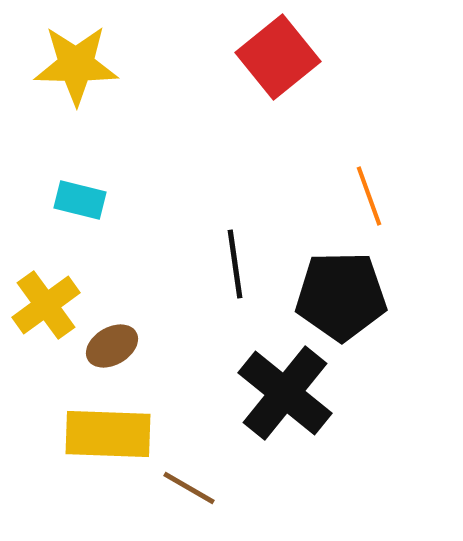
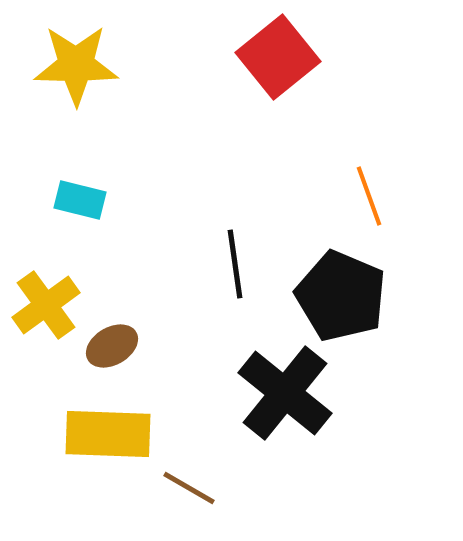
black pentagon: rotated 24 degrees clockwise
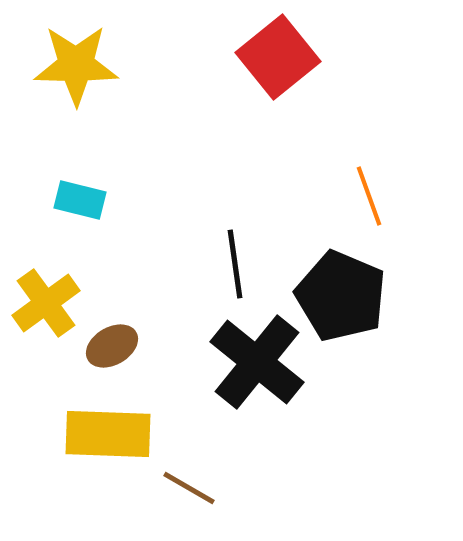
yellow cross: moved 2 px up
black cross: moved 28 px left, 31 px up
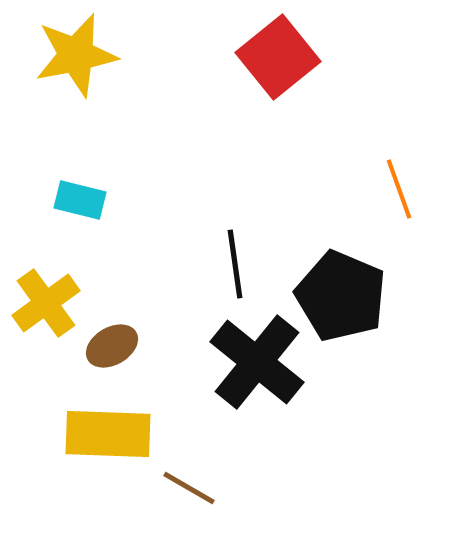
yellow star: moved 10 px up; rotated 12 degrees counterclockwise
orange line: moved 30 px right, 7 px up
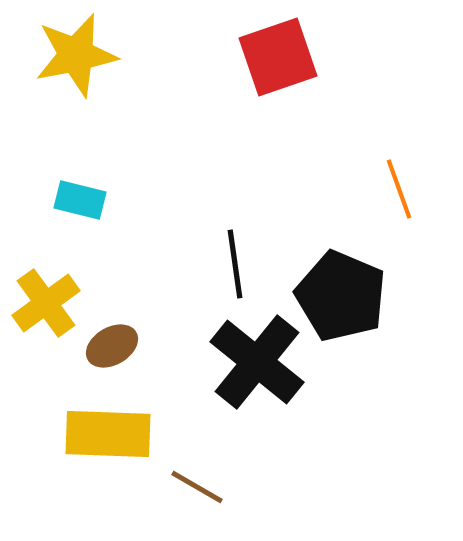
red square: rotated 20 degrees clockwise
brown line: moved 8 px right, 1 px up
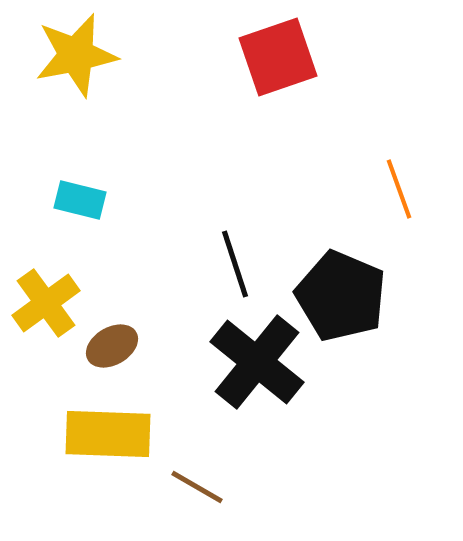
black line: rotated 10 degrees counterclockwise
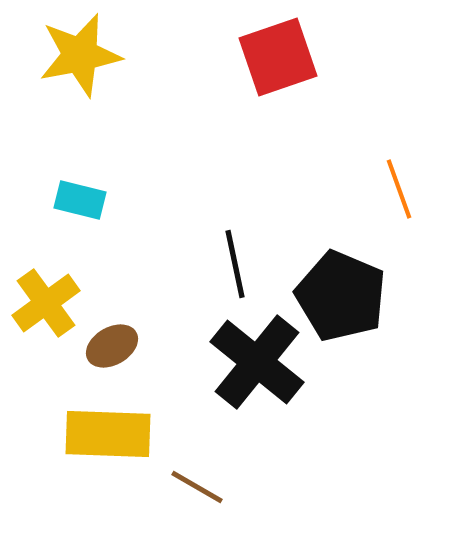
yellow star: moved 4 px right
black line: rotated 6 degrees clockwise
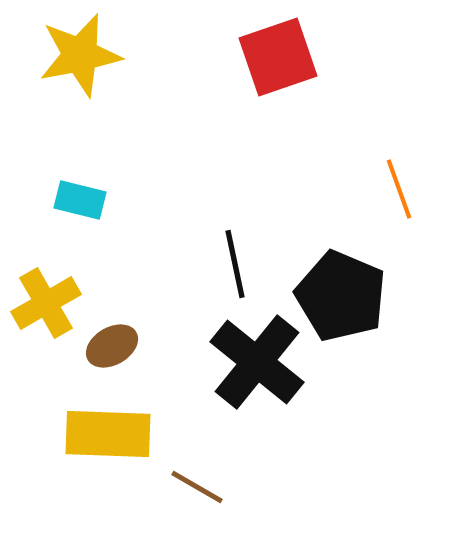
yellow cross: rotated 6 degrees clockwise
